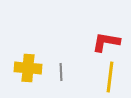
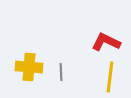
red L-shape: rotated 16 degrees clockwise
yellow cross: moved 1 px right, 1 px up
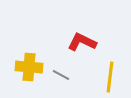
red L-shape: moved 24 px left
gray line: moved 3 px down; rotated 60 degrees counterclockwise
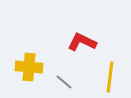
gray line: moved 3 px right, 7 px down; rotated 12 degrees clockwise
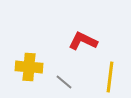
red L-shape: moved 1 px right, 1 px up
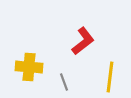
red L-shape: rotated 116 degrees clockwise
gray line: rotated 30 degrees clockwise
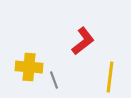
gray line: moved 10 px left, 2 px up
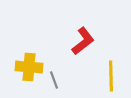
yellow line: moved 1 px right, 1 px up; rotated 8 degrees counterclockwise
